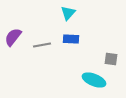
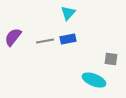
blue rectangle: moved 3 px left; rotated 14 degrees counterclockwise
gray line: moved 3 px right, 4 px up
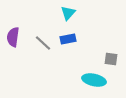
purple semicircle: rotated 30 degrees counterclockwise
gray line: moved 2 px left, 2 px down; rotated 54 degrees clockwise
cyan ellipse: rotated 10 degrees counterclockwise
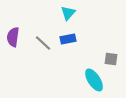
cyan ellipse: rotated 45 degrees clockwise
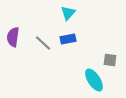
gray square: moved 1 px left, 1 px down
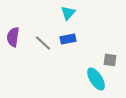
cyan ellipse: moved 2 px right, 1 px up
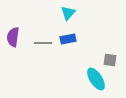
gray line: rotated 42 degrees counterclockwise
